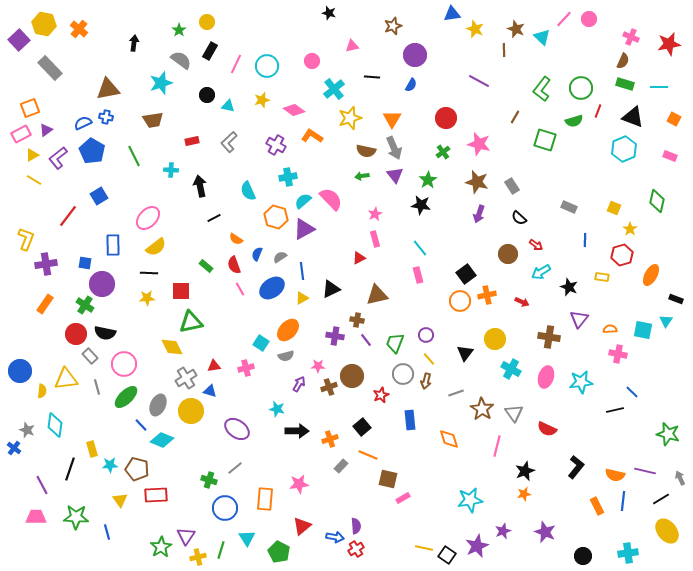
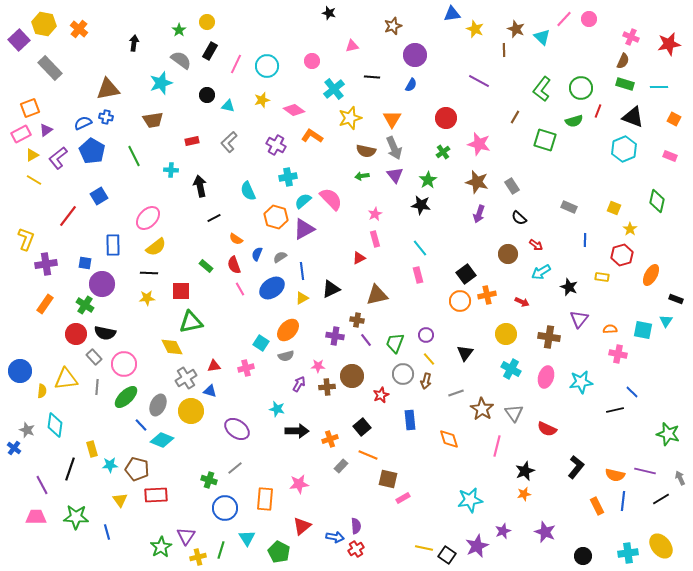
yellow circle at (495, 339): moved 11 px right, 5 px up
gray rectangle at (90, 356): moved 4 px right, 1 px down
gray line at (97, 387): rotated 21 degrees clockwise
brown cross at (329, 387): moved 2 px left; rotated 14 degrees clockwise
yellow ellipse at (667, 531): moved 6 px left, 15 px down
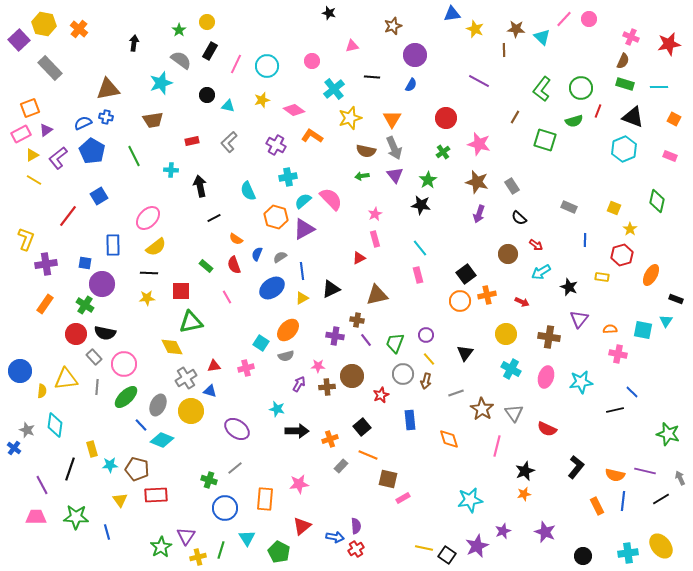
brown star at (516, 29): rotated 18 degrees counterclockwise
pink line at (240, 289): moved 13 px left, 8 px down
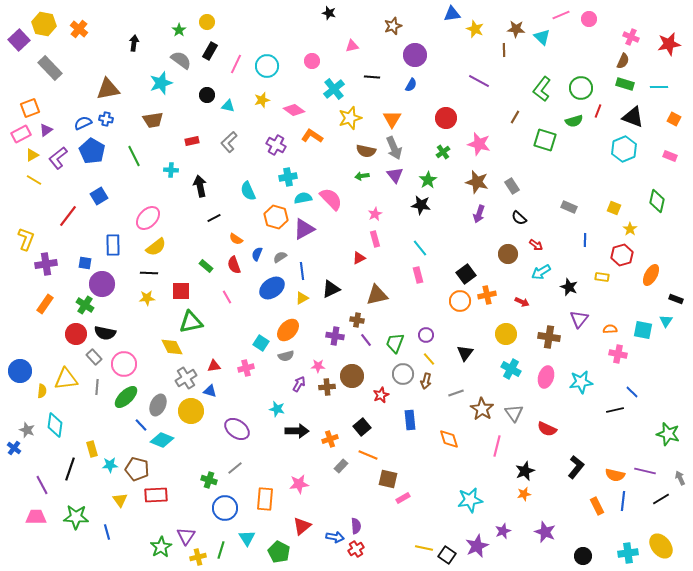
pink line at (564, 19): moved 3 px left, 4 px up; rotated 24 degrees clockwise
blue cross at (106, 117): moved 2 px down
cyan semicircle at (303, 201): moved 3 px up; rotated 30 degrees clockwise
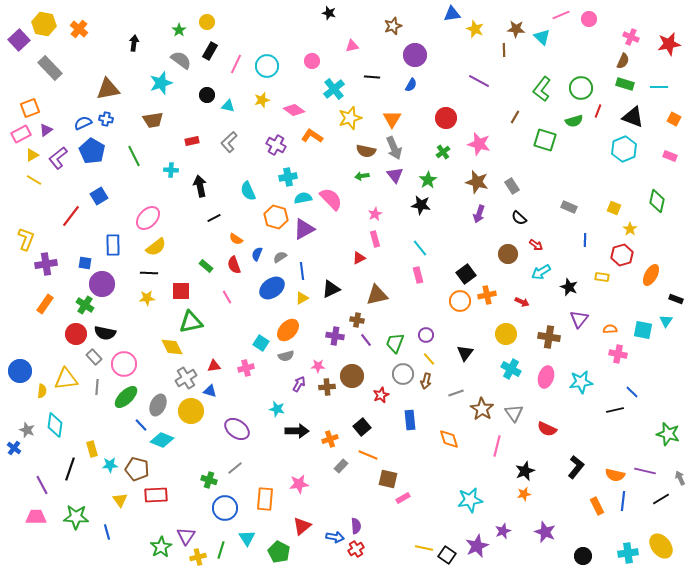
red line at (68, 216): moved 3 px right
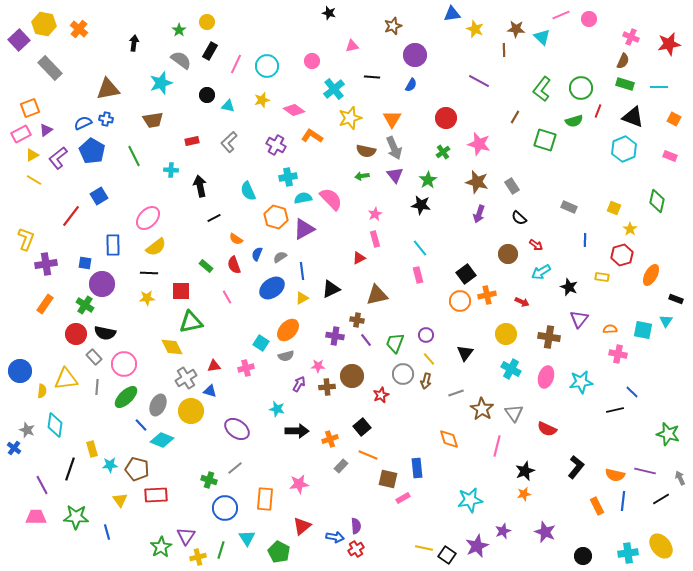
blue rectangle at (410, 420): moved 7 px right, 48 px down
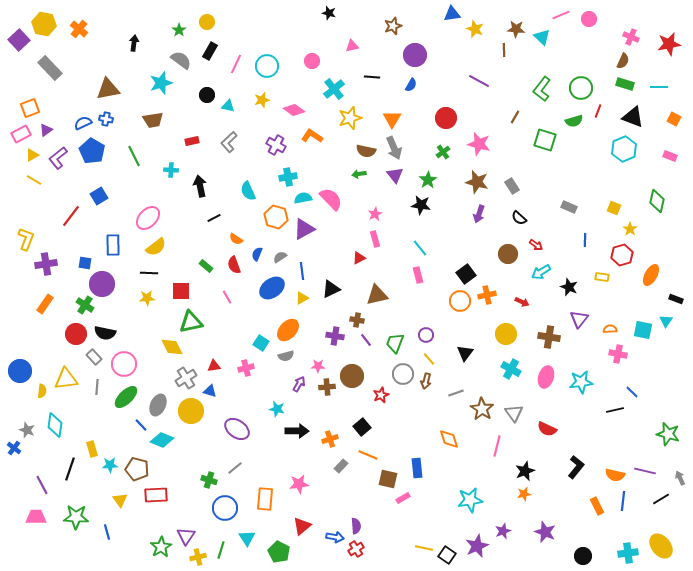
green arrow at (362, 176): moved 3 px left, 2 px up
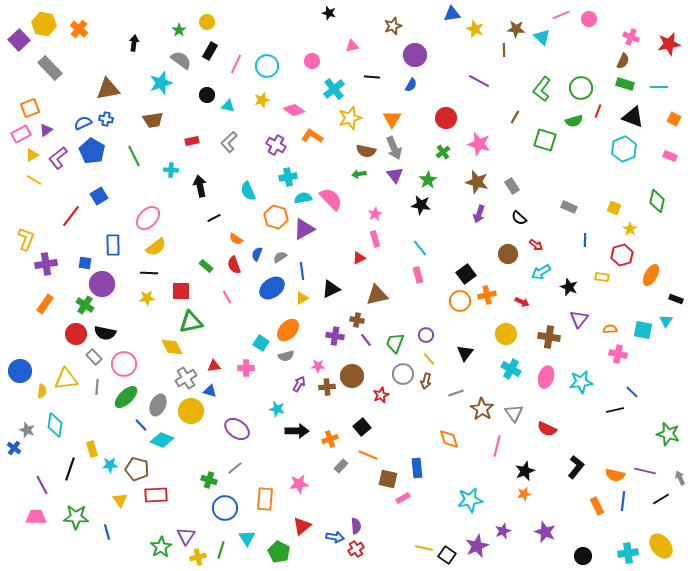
pink cross at (246, 368): rotated 14 degrees clockwise
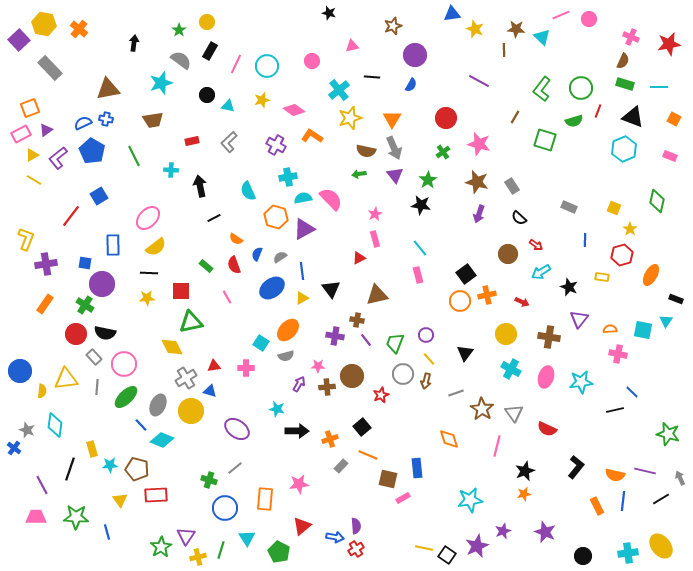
cyan cross at (334, 89): moved 5 px right, 1 px down
black triangle at (331, 289): rotated 42 degrees counterclockwise
